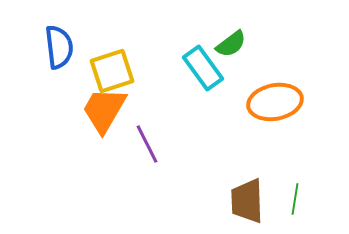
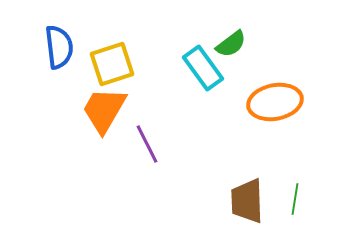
yellow square: moved 7 px up
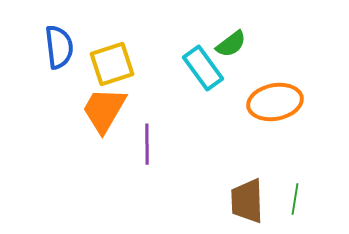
purple line: rotated 27 degrees clockwise
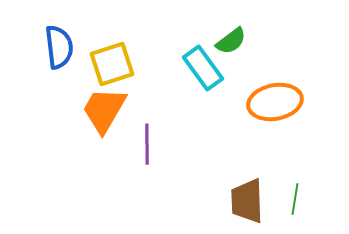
green semicircle: moved 3 px up
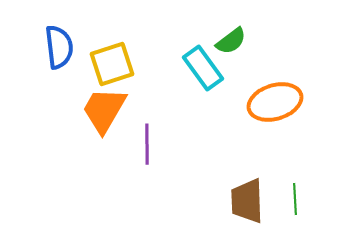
orange ellipse: rotated 6 degrees counterclockwise
green line: rotated 12 degrees counterclockwise
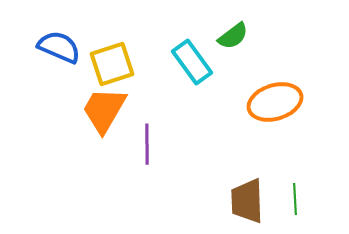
green semicircle: moved 2 px right, 5 px up
blue semicircle: rotated 60 degrees counterclockwise
cyan rectangle: moved 11 px left, 6 px up
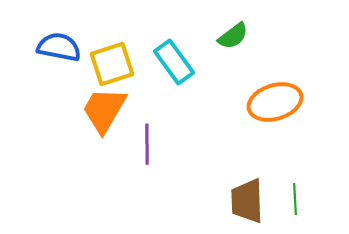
blue semicircle: rotated 12 degrees counterclockwise
cyan rectangle: moved 18 px left
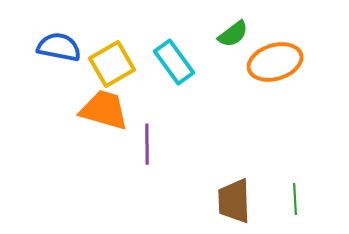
green semicircle: moved 2 px up
yellow square: rotated 12 degrees counterclockwise
orange ellipse: moved 40 px up
orange trapezoid: rotated 76 degrees clockwise
brown trapezoid: moved 13 px left
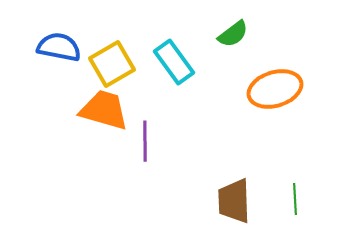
orange ellipse: moved 27 px down
purple line: moved 2 px left, 3 px up
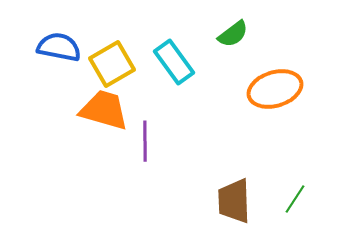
green line: rotated 36 degrees clockwise
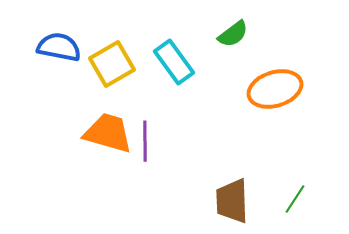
orange trapezoid: moved 4 px right, 23 px down
brown trapezoid: moved 2 px left
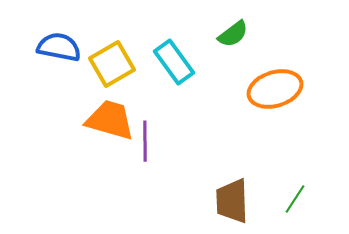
orange trapezoid: moved 2 px right, 13 px up
